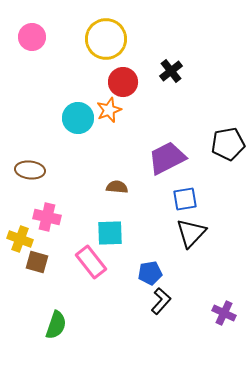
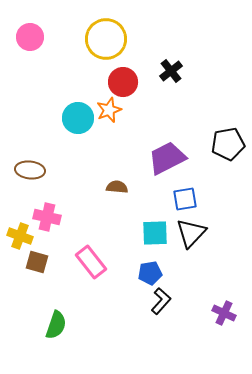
pink circle: moved 2 px left
cyan square: moved 45 px right
yellow cross: moved 3 px up
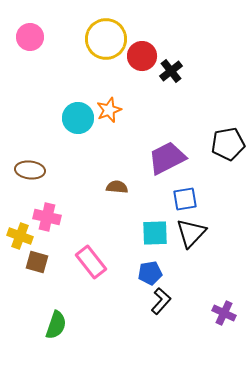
red circle: moved 19 px right, 26 px up
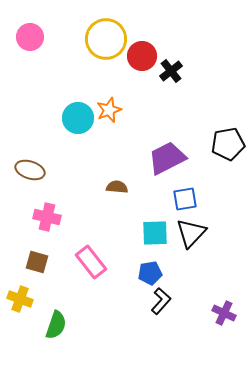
brown ellipse: rotated 12 degrees clockwise
yellow cross: moved 63 px down
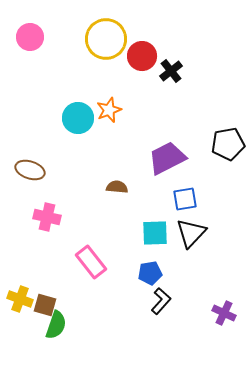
brown square: moved 8 px right, 43 px down
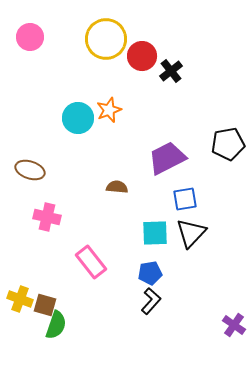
black L-shape: moved 10 px left
purple cross: moved 10 px right, 12 px down; rotated 10 degrees clockwise
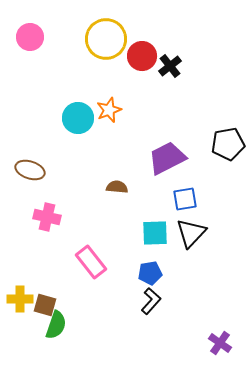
black cross: moved 1 px left, 5 px up
yellow cross: rotated 20 degrees counterclockwise
purple cross: moved 14 px left, 18 px down
